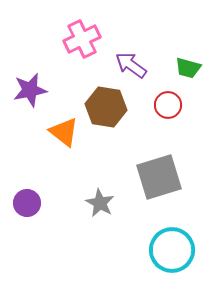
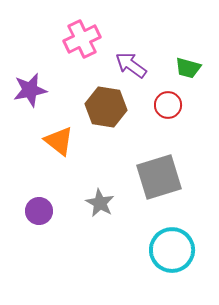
orange triangle: moved 5 px left, 9 px down
purple circle: moved 12 px right, 8 px down
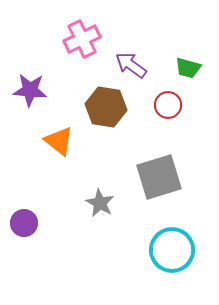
purple star: rotated 16 degrees clockwise
purple circle: moved 15 px left, 12 px down
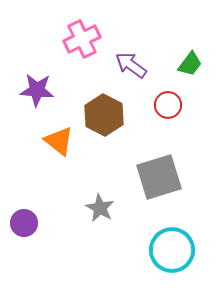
green trapezoid: moved 2 px right, 4 px up; rotated 68 degrees counterclockwise
purple star: moved 7 px right
brown hexagon: moved 2 px left, 8 px down; rotated 18 degrees clockwise
gray star: moved 5 px down
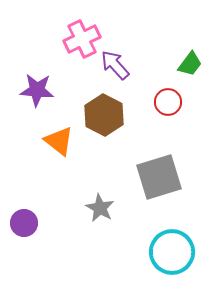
purple arrow: moved 16 px left; rotated 12 degrees clockwise
red circle: moved 3 px up
cyan circle: moved 2 px down
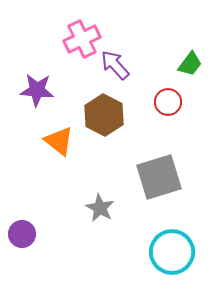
purple circle: moved 2 px left, 11 px down
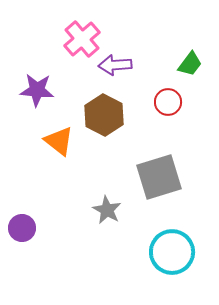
pink cross: rotated 15 degrees counterclockwise
purple arrow: rotated 52 degrees counterclockwise
gray star: moved 7 px right, 2 px down
purple circle: moved 6 px up
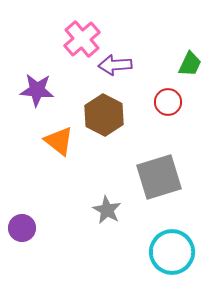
green trapezoid: rotated 12 degrees counterclockwise
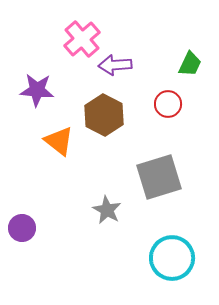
red circle: moved 2 px down
cyan circle: moved 6 px down
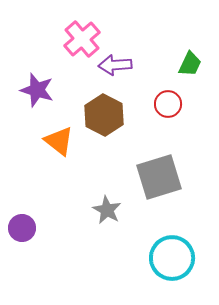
purple star: rotated 12 degrees clockwise
